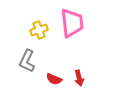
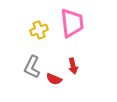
gray L-shape: moved 5 px right, 6 px down
red arrow: moved 6 px left, 12 px up
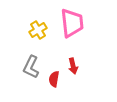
yellow cross: moved 1 px left; rotated 12 degrees counterclockwise
gray L-shape: moved 1 px left
red semicircle: rotated 77 degrees clockwise
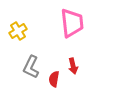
yellow cross: moved 20 px left, 1 px down
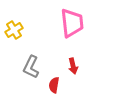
yellow cross: moved 4 px left, 1 px up
red semicircle: moved 6 px down
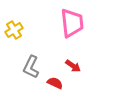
red arrow: rotated 42 degrees counterclockwise
red semicircle: moved 1 px right, 2 px up; rotated 105 degrees clockwise
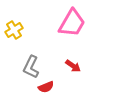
pink trapezoid: rotated 36 degrees clockwise
red semicircle: moved 9 px left, 4 px down; rotated 133 degrees clockwise
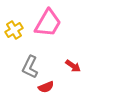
pink trapezoid: moved 24 px left
gray L-shape: moved 1 px left
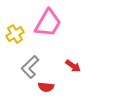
yellow cross: moved 1 px right, 4 px down
gray L-shape: rotated 20 degrees clockwise
red semicircle: rotated 28 degrees clockwise
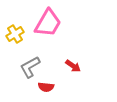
gray L-shape: rotated 15 degrees clockwise
